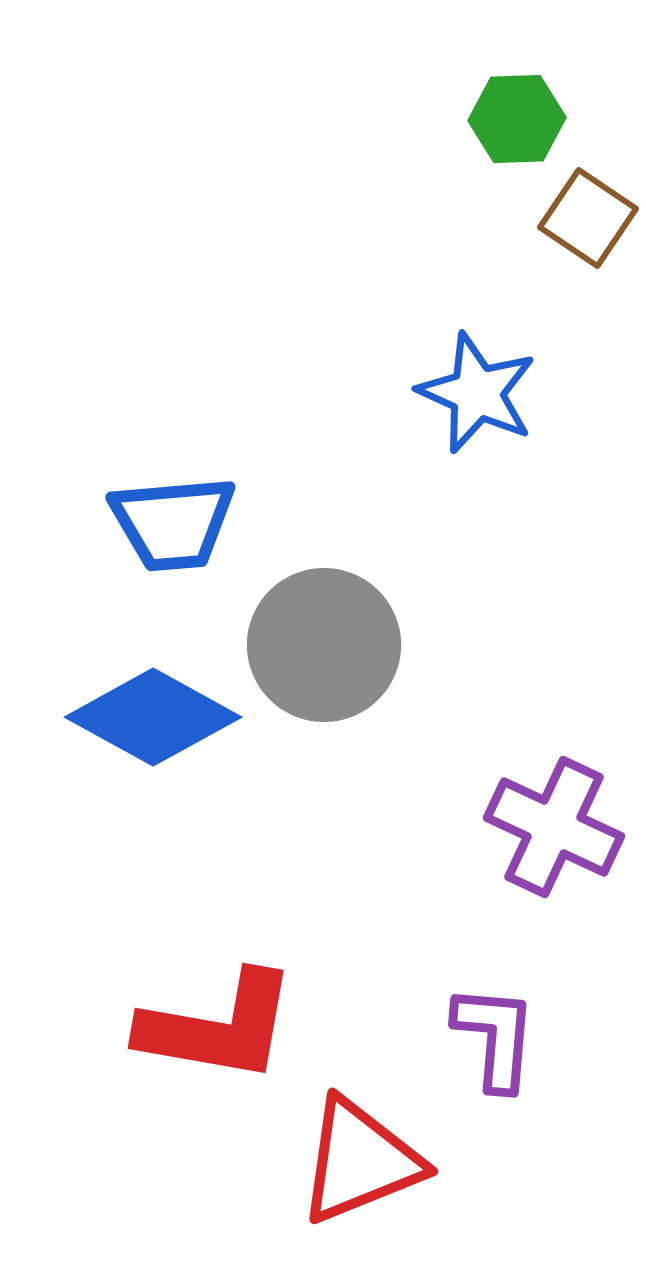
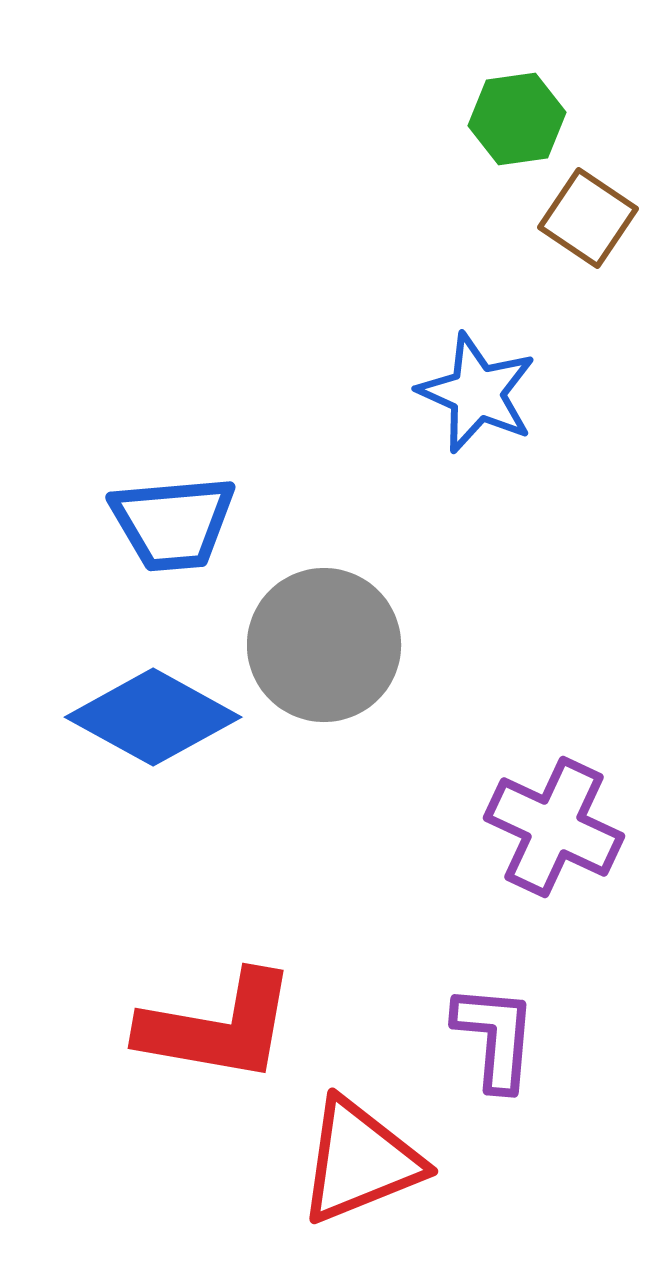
green hexagon: rotated 6 degrees counterclockwise
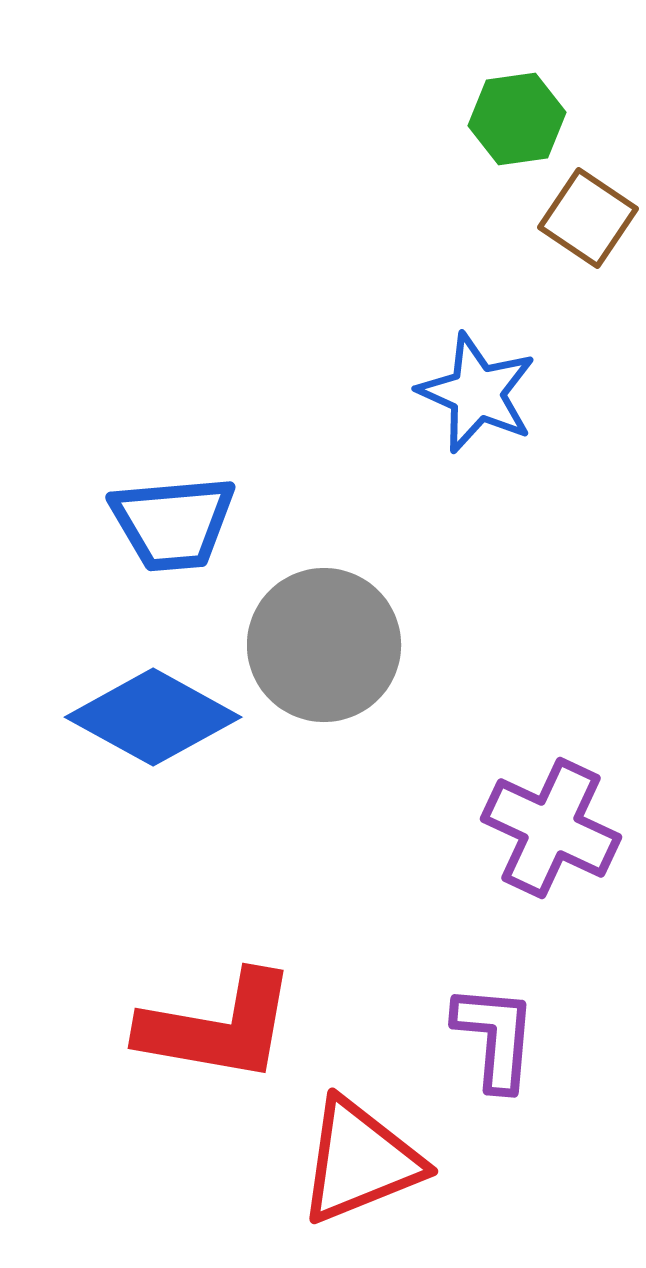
purple cross: moved 3 px left, 1 px down
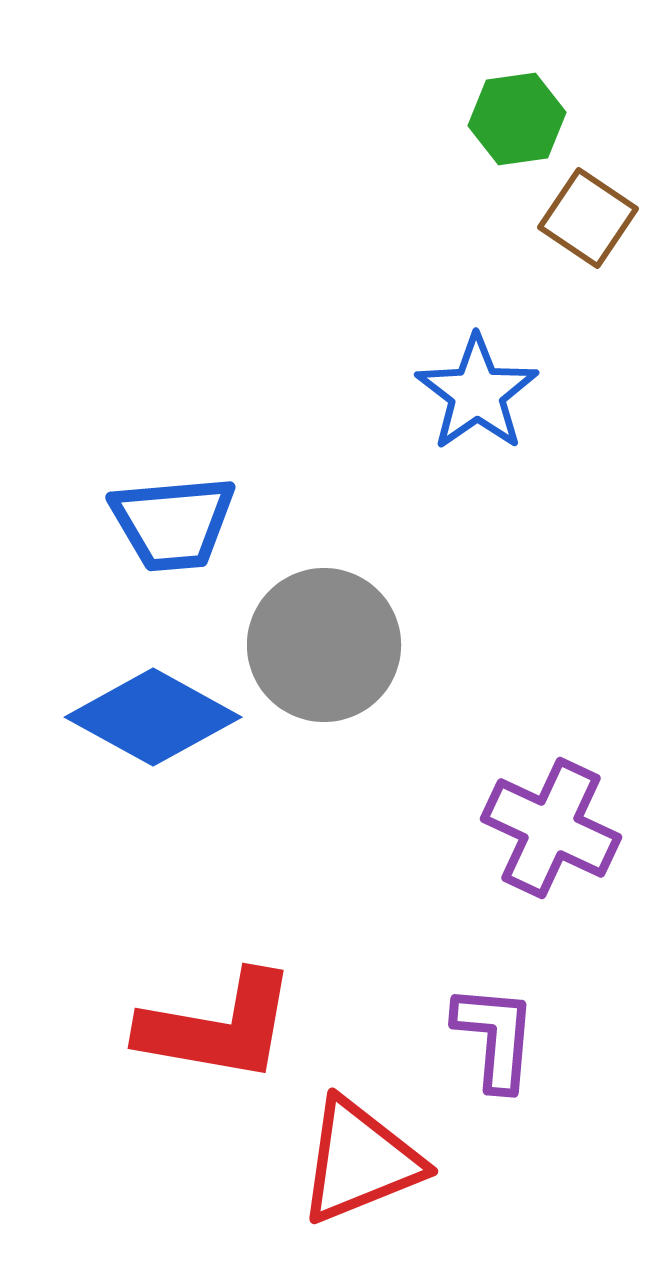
blue star: rotated 13 degrees clockwise
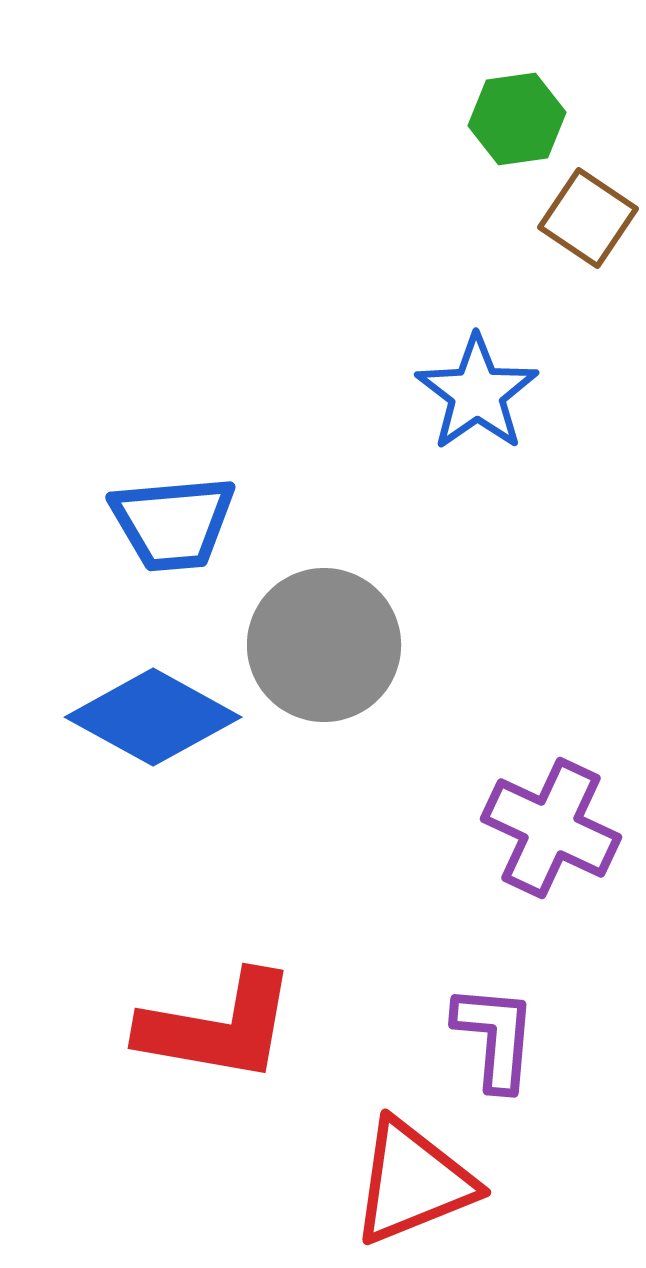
red triangle: moved 53 px right, 21 px down
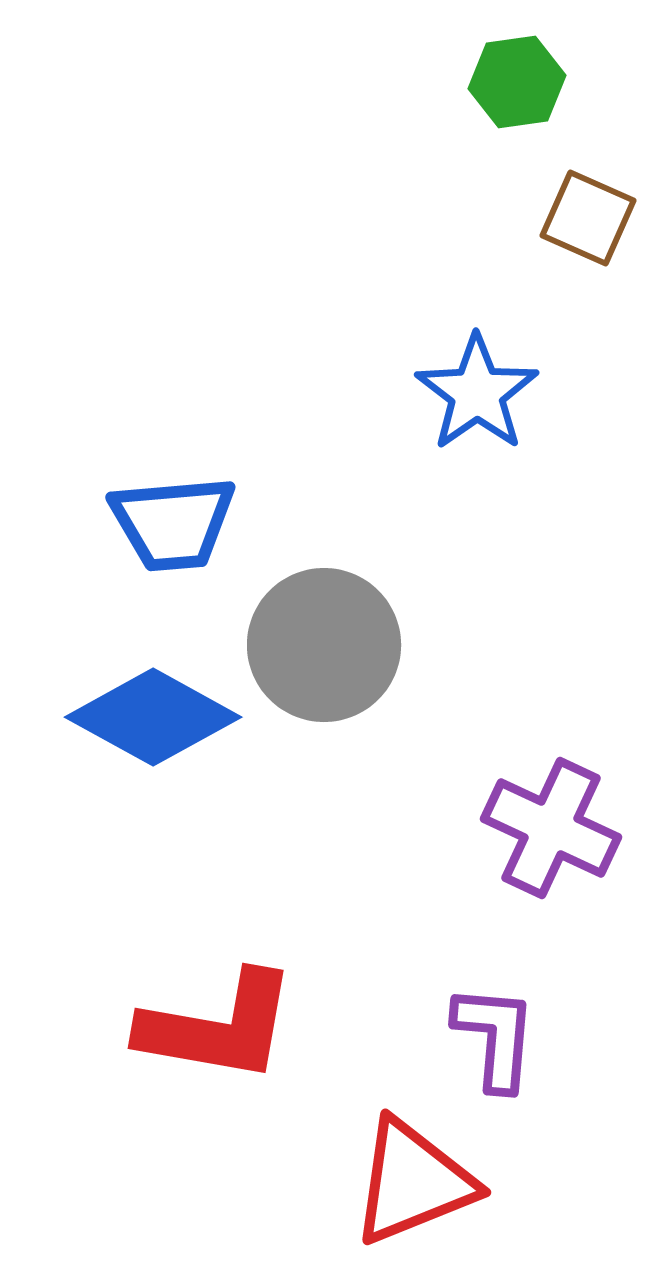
green hexagon: moved 37 px up
brown square: rotated 10 degrees counterclockwise
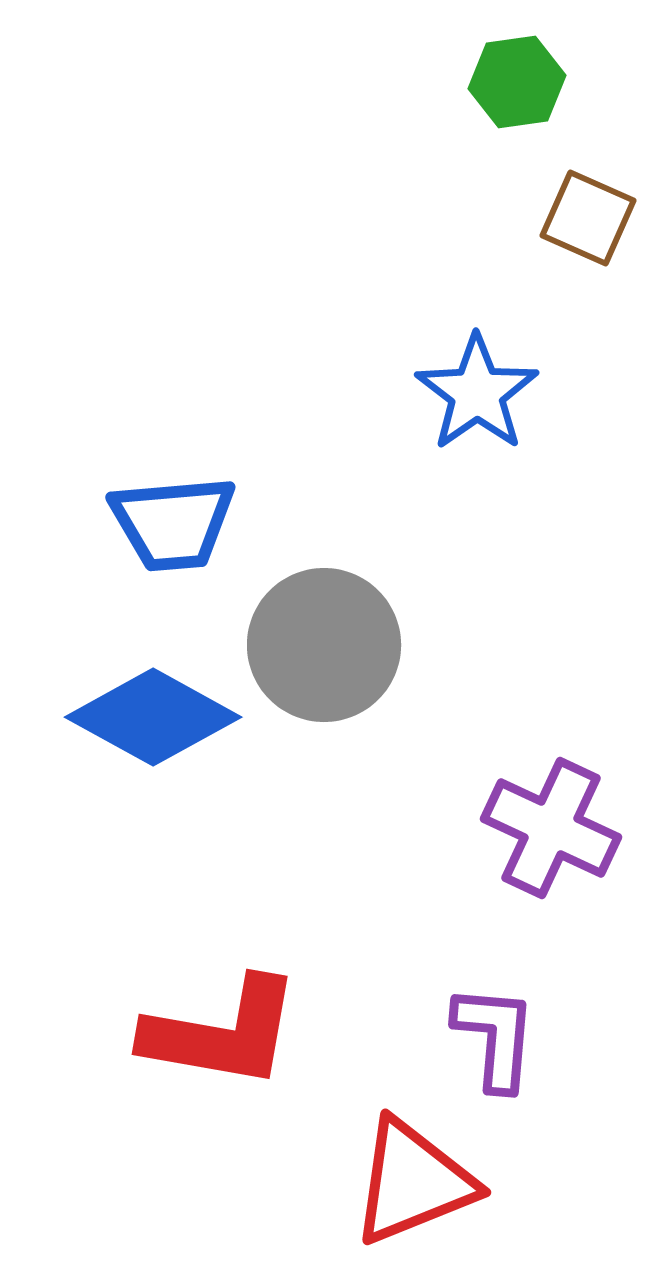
red L-shape: moved 4 px right, 6 px down
